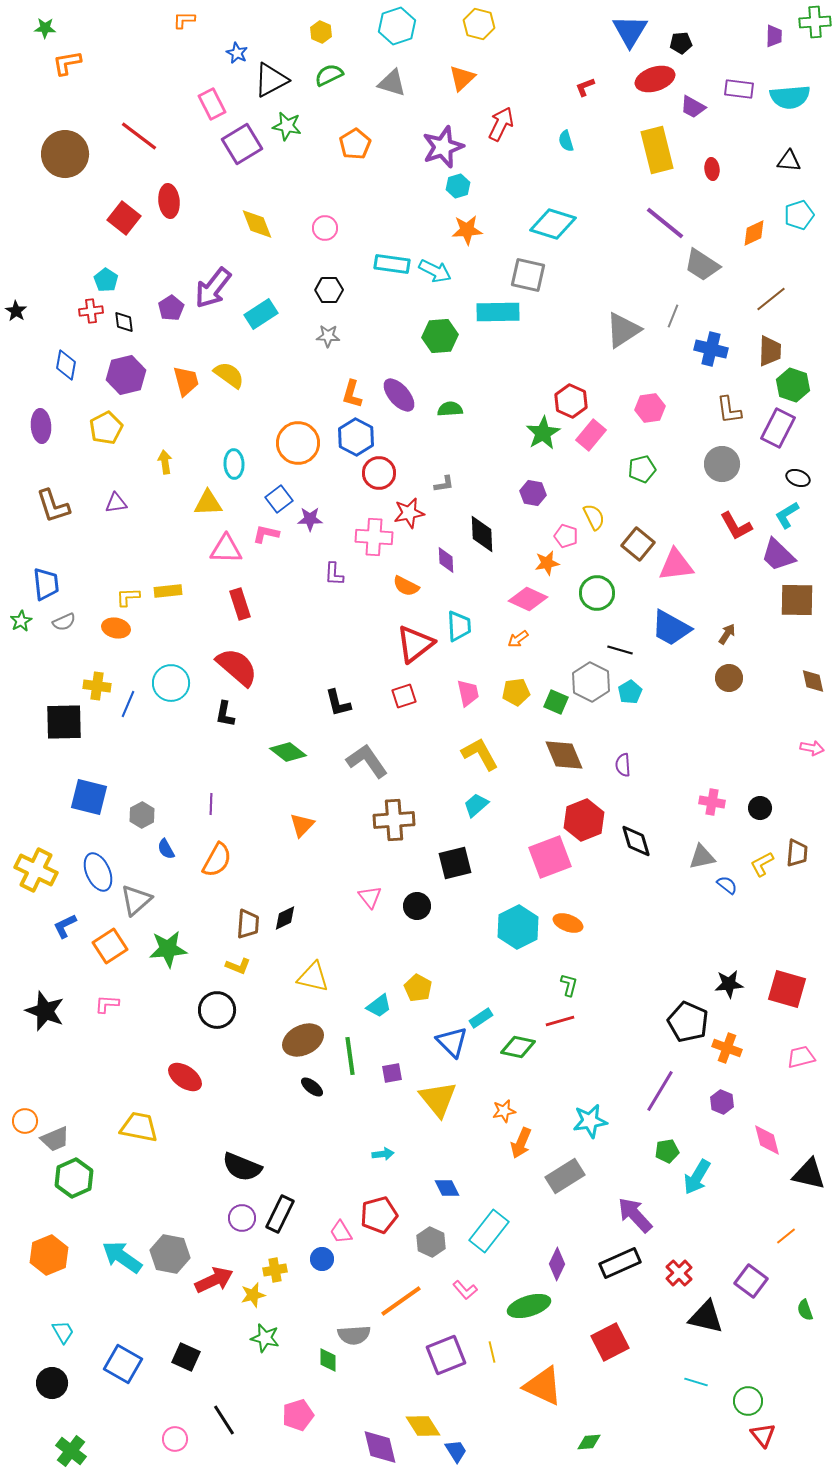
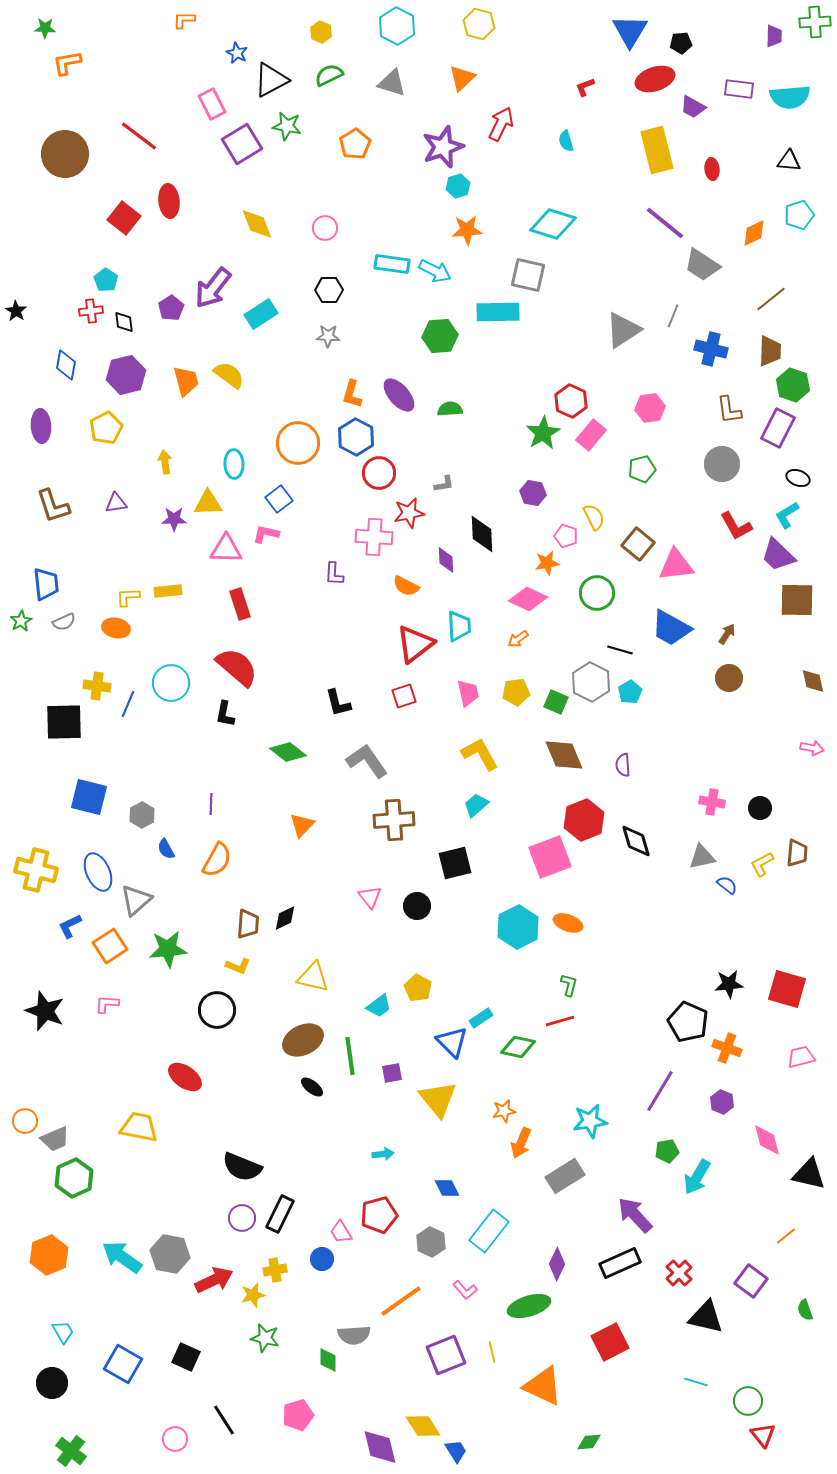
cyan hexagon at (397, 26): rotated 15 degrees counterclockwise
purple star at (310, 519): moved 136 px left
yellow cross at (36, 870): rotated 12 degrees counterclockwise
blue L-shape at (65, 926): moved 5 px right
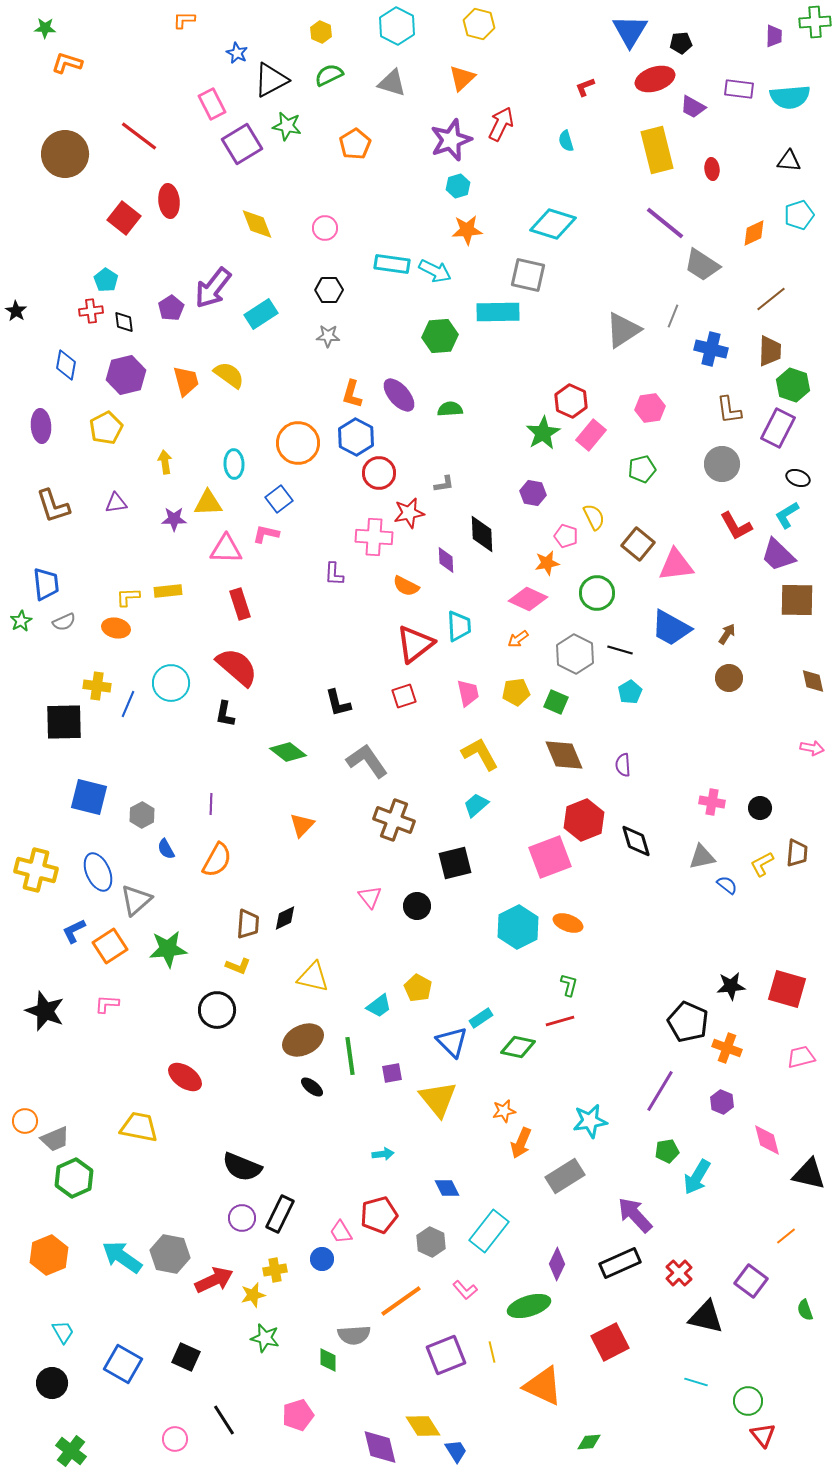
orange L-shape at (67, 63): rotated 28 degrees clockwise
purple star at (443, 147): moved 8 px right, 7 px up
gray hexagon at (591, 682): moved 16 px left, 28 px up
brown cross at (394, 820): rotated 24 degrees clockwise
blue L-shape at (70, 926): moved 4 px right, 5 px down
black star at (729, 984): moved 2 px right, 2 px down
